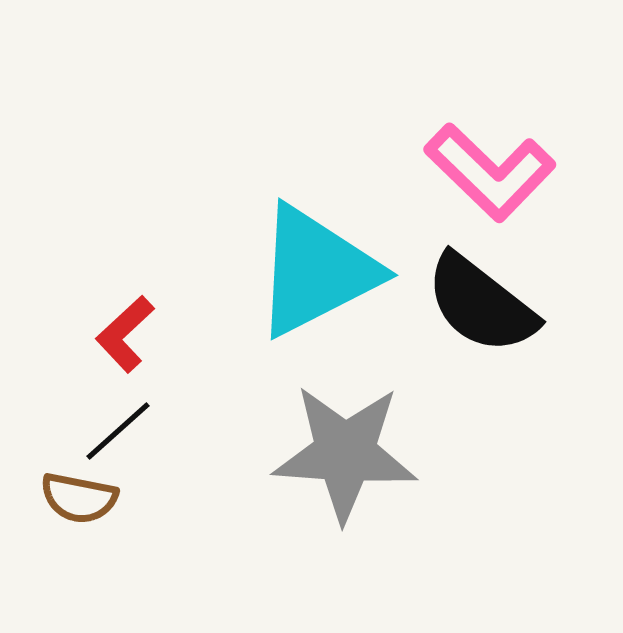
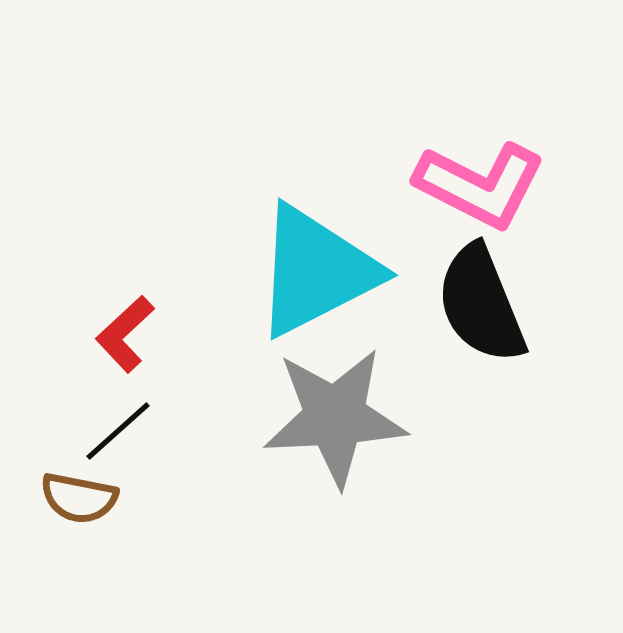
pink L-shape: moved 10 px left, 13 px down; rotated 17 degrees counterclockwise
black semicircle: rotated 30 degrees clockwise
gray star: moved 10 px left, 36 px up; rotated 7 degrees counterclockwise
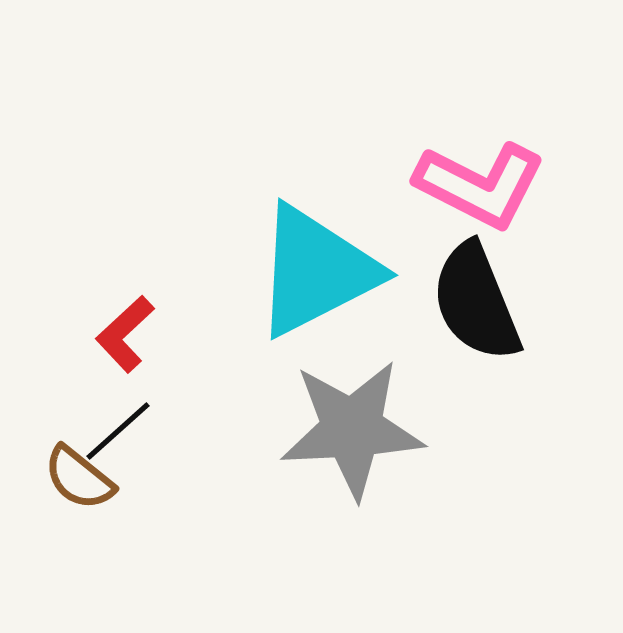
black semicircle: moved 5 px left, 2 px up
gray star: moved 17 px right, 12 px down
brown semicircle: moved 20 px up; rotated 28 degrees clockwise
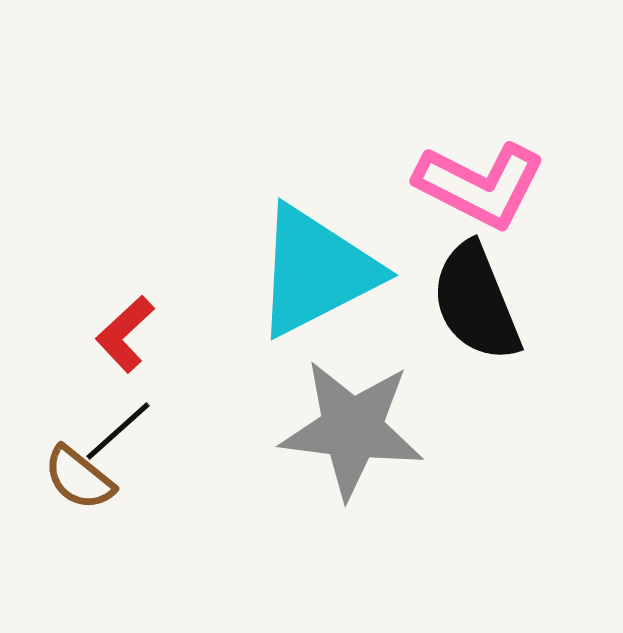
gray star: rotated 10 degrees clockwise
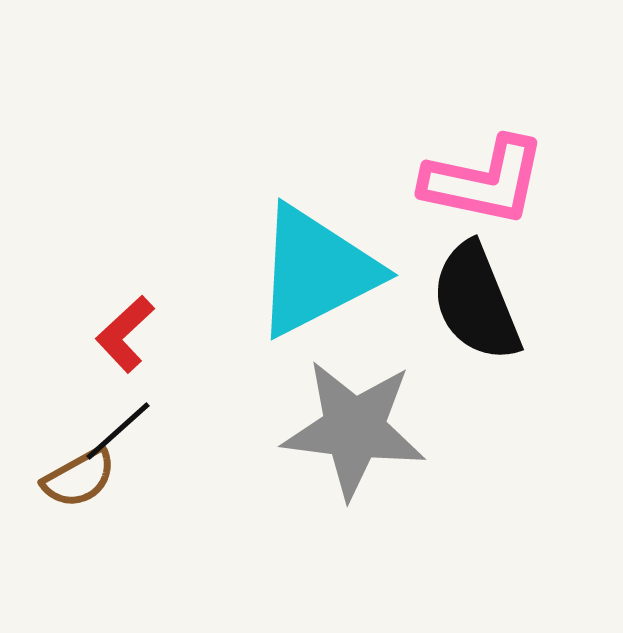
pink L-shape: moved 4 px right, 4 px up; rotated 15 degrees counterclockwise
gray star: moved 2 px right
brown semicircle: rotated 68 degrees counterclockwise
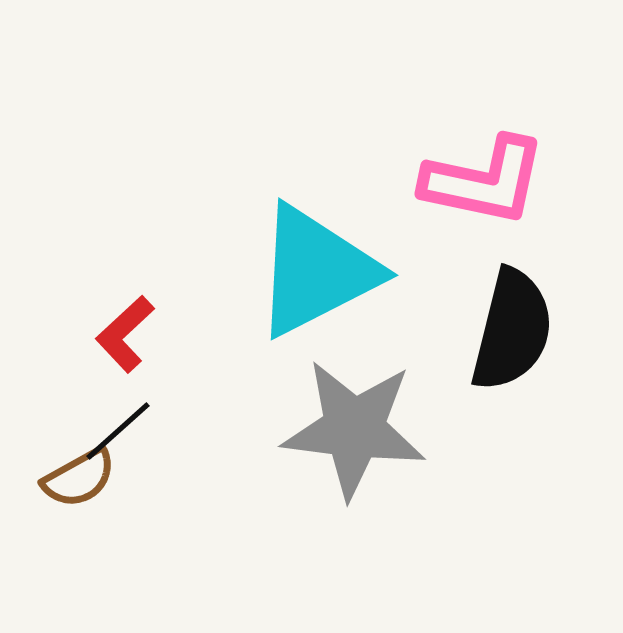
black semicircle: moved 36 px right, 28 px down; rotated 144 degrees counterclockwise
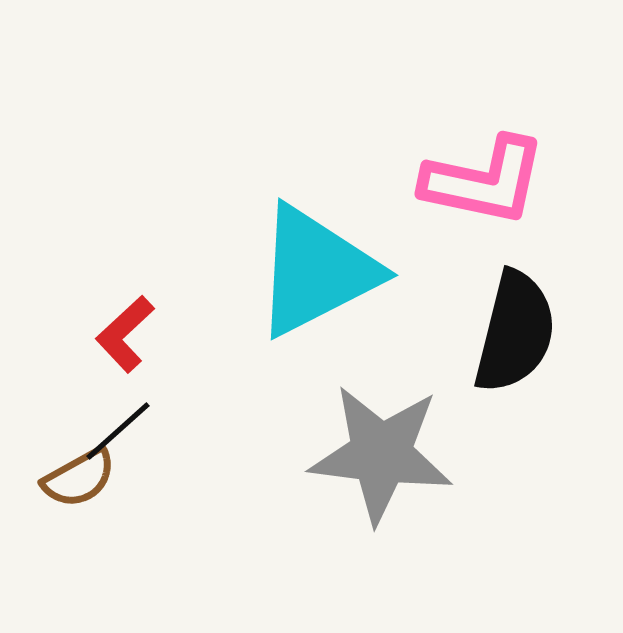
black semicircle: moved 3 px right, 2 px down
gray star: moved 27 px right, 25 px down
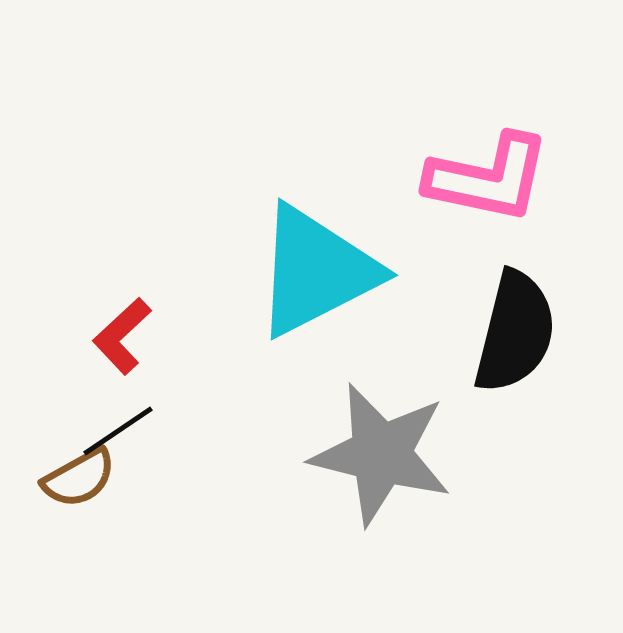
pink L-shape: moved 4 px right, 3 px up
red L-shape: moved 3 px left, 2 px down
black line: rotated 8 degrees clockwise
gray star: rotated 7 degrees clockwise
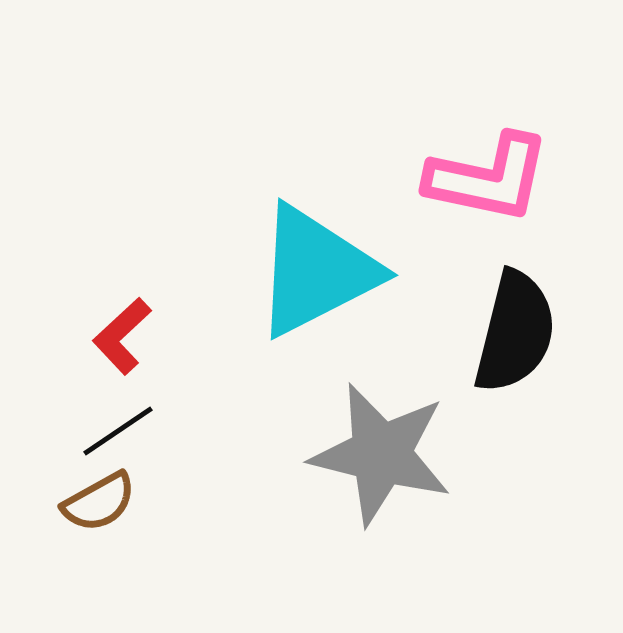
brown semicircle: moved 20 px right, 24 px down
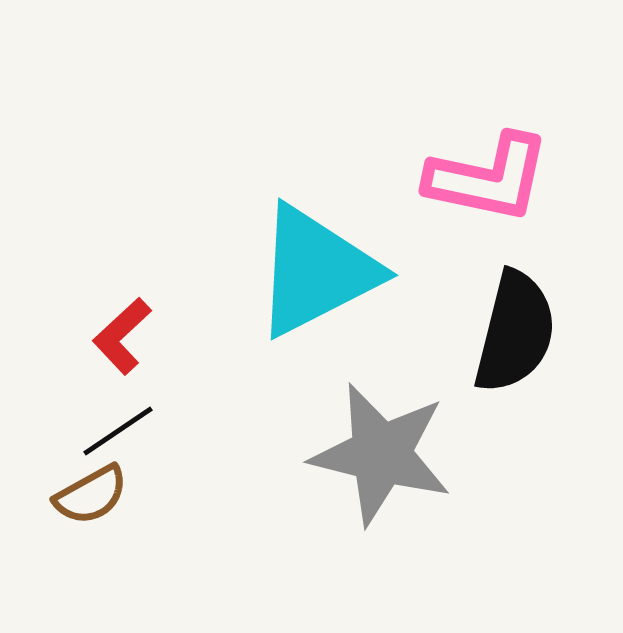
brown semicircle: moved 8 px left, 7 px up
